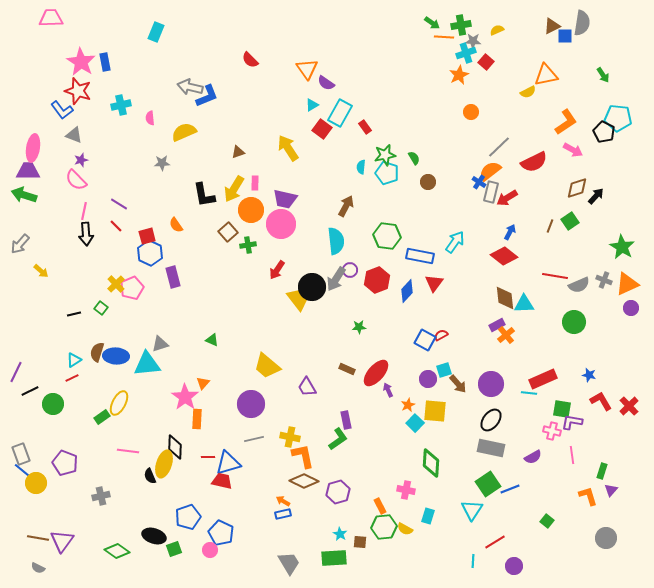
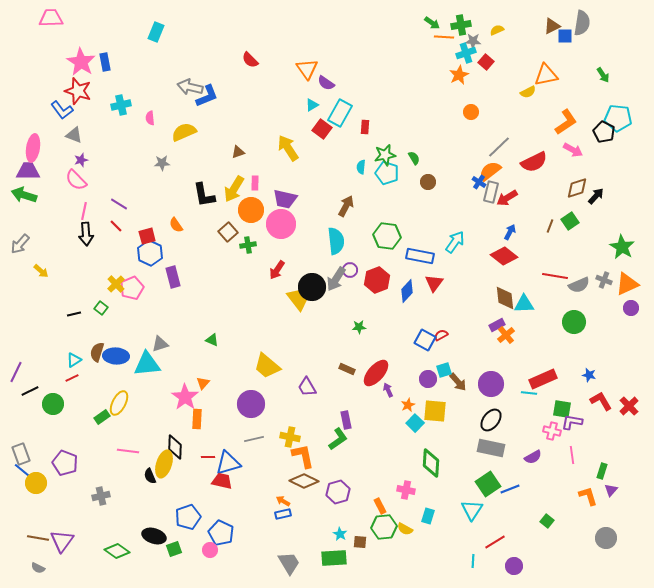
red rectangle at (365, 127): rotated 40 degrees clockwise
brown arrow at (458, 384): moved 2 px up
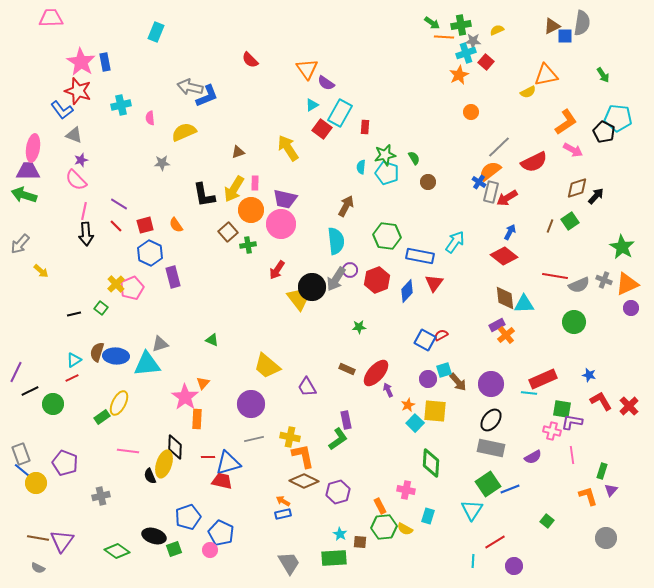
red square at (147, 236): moved 2 px left, 11 px up
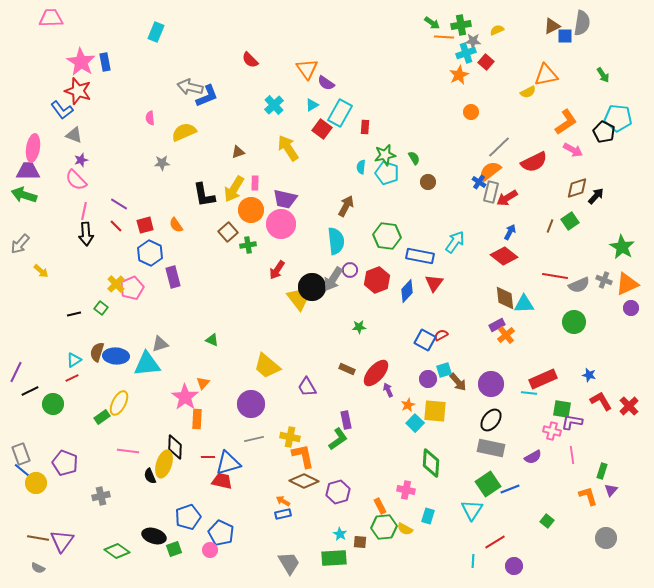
cyan cross at (121, 105): moved 153 px right; rotated 30 degrees counterclockwise
gray arrow at (336, 279): moved 3 px left
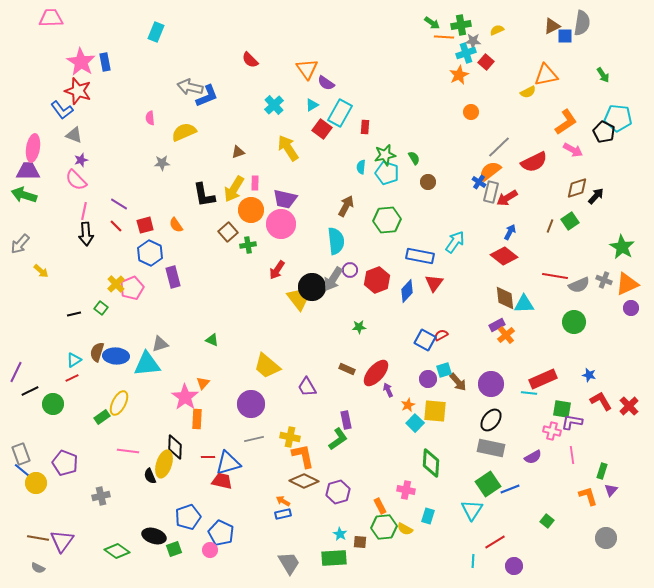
green hexagon at (387, 236): moved 16 px up; rotated 12 degrees counterclockwise
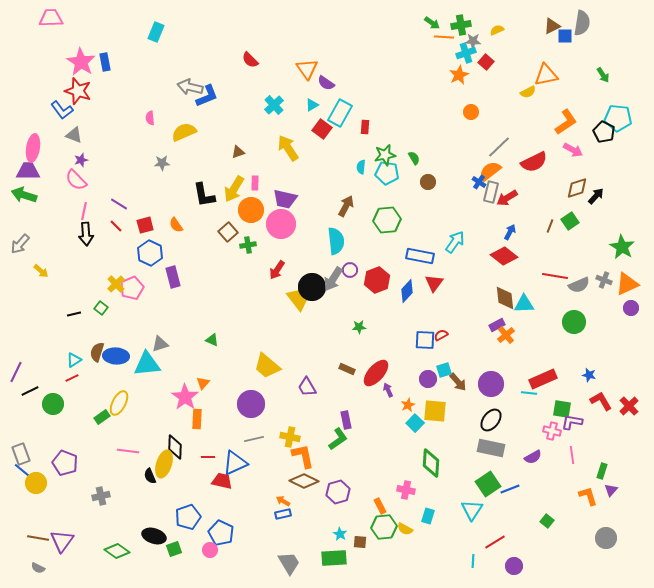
cyan pentagon at (387, 173): rotated 10 degrees counterclockwise
blue square at (425, 340): rotated 25 degrees counterclockwise
blue triangle at (228, 463): moved 7 px right; rotated 8 degrees counterclockwise
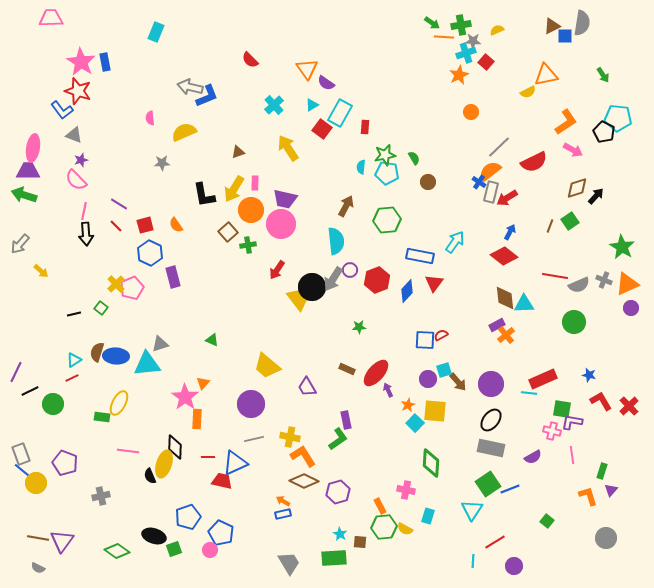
green rectangle at (102, 417): rotated 42 degrees clockwise
orange L-shape at (303, 456): rotated 20 degrees counterclockwise
